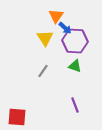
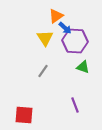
orange triangle: rotated 21 degrees clockwise
green triangle: moved 8 px right, 1 px down
red square: moved 7 px right, 2 px up
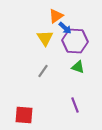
green triangle: moved 5 px left
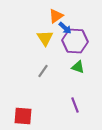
red square: moved 1 px left, 1 px down
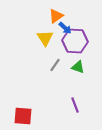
gray line: moved 12 px right, 6 px up
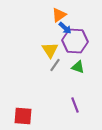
orange triangle: moved 3 px right, 1 px up
yellow triangle: moved 5 px right, 12 px down
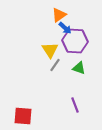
green triangle: moved 1 px right, 1 px down
